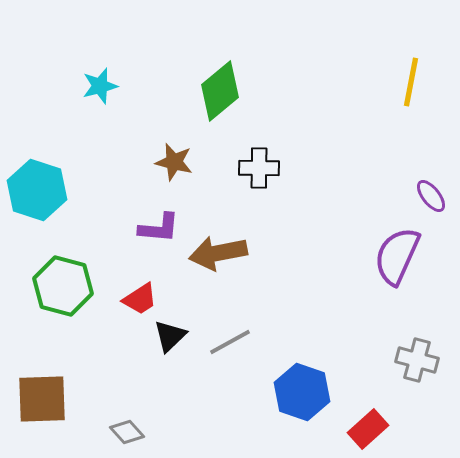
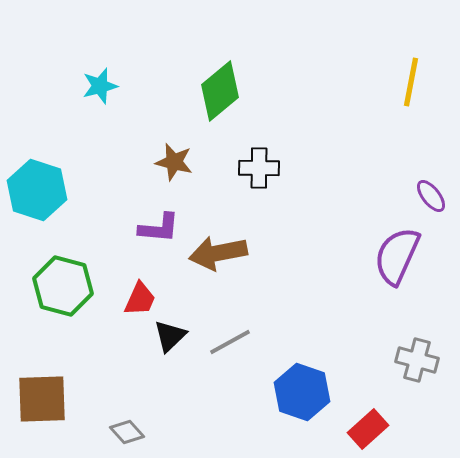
red trapezoid: rotated 33 degrees counterclockwise
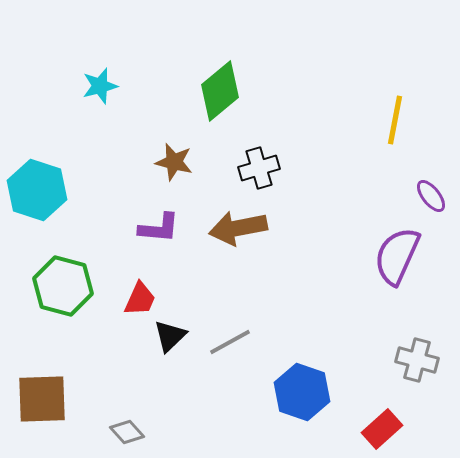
yellow line: moved 16 px left, 38 px down
black cross: rotated 18 degrees counterclockwise
brown arrow: moved 20 px right, 25 px up
red rectangle: moved 14 px right
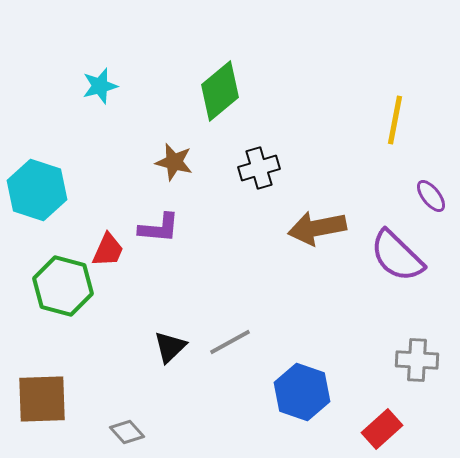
brown arrow: moved 79 px right
purple semicircle: rotated 70 degrees counterclockwise
red trapezoid: moved 32 px left, 49 px up
black triangle: moved 11 px down
gray cross: rotated 12 degrees counterclockwise
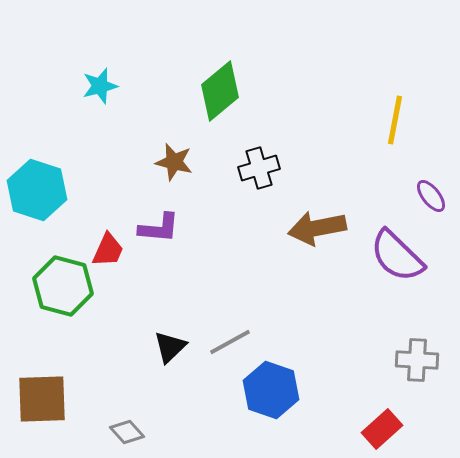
blue hexagon: moved 31 px left, 2 px up
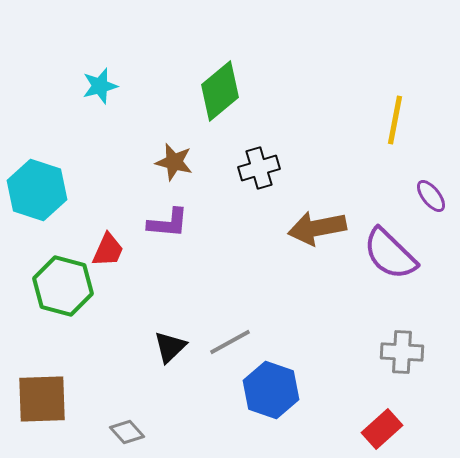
purple L-shape: moved 9 px right, 5 px up
purple semicircle: moved 7 px left, 2 px up
gray cross: moved 15 px left, 8 px up
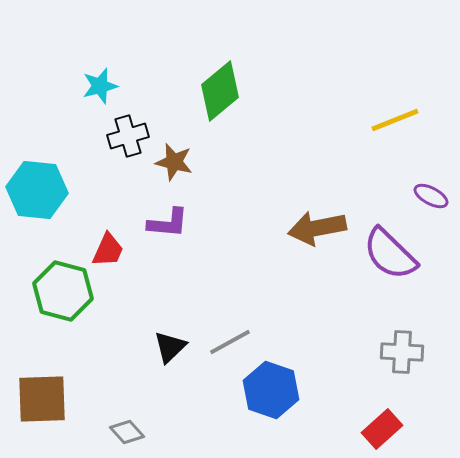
yellow line: rotated 57 degrees clockwise
black cross: moved 131 px left, 32 px up
cyan hexagon: rotated 12 degrees counterclockwise
purple ellipse: rotated 24 degrees counterclockwise
green hexagon: moved 5 px down
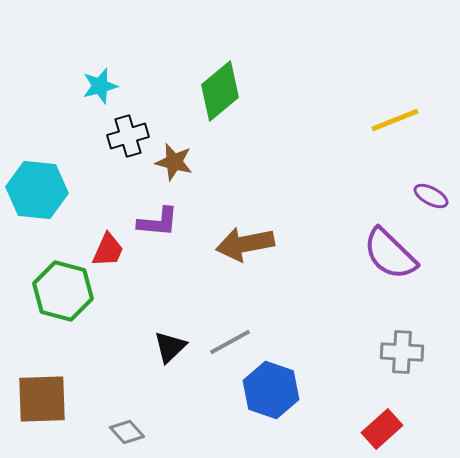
purple L-shape: moved 10 px left, 1 px up
brown arrow: moved 72 px left, 16 px down
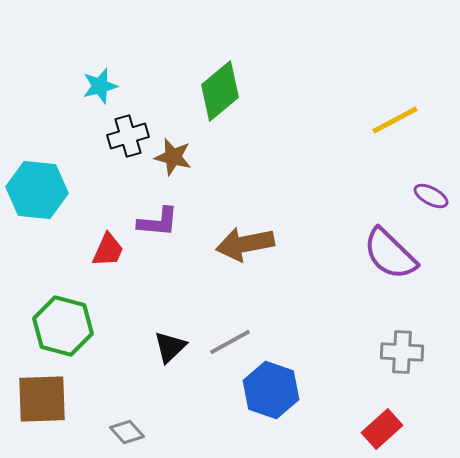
yellow line: rotated 6 degrees counterclockwise
brown star: moved 1 px left, 5 px up
green hexagon: moved 35 px down
